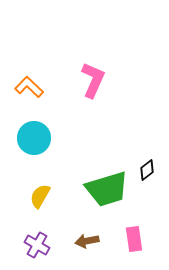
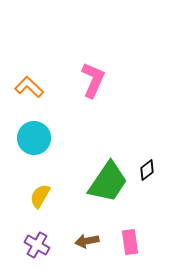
green trapezoid: moved 1 px right, 7 px up; rotated 39 degrees counterclockwise
pink rectangle: moved 4 px left, 3 px down
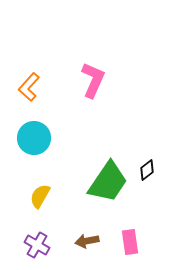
orange L-shape: rotated 92 degrees counterclockwise
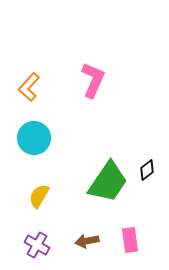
yellow semicircle: moved 1 px left
pink rectangle: moved 2 px up
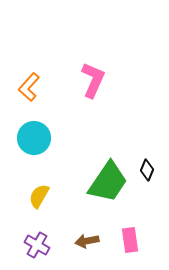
black diamond: rotated 30 degrees counterclockwise
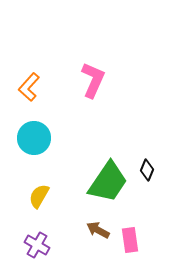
brown arrow: moved 11 px right, 11 px up; rotated 40 degrees clockwise
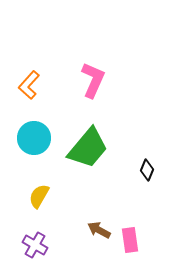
orange L-shape: moved 2 px up
green trapezoid: moved 20 px left, 34 px up; rotated 6 degrees clockwise
brown arrow: moved 1 px right
purple cross: moved 2 px left
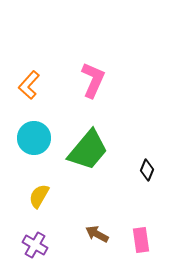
green trapezoid: moved 2 px down
brown arrow: moved 2 px left, 4 px down
pink rectangle: moved 11 px right
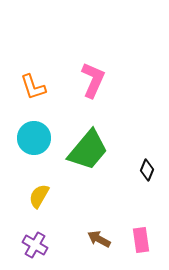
orange L-shape: moved 4 px right, 2 px down; rotated 60 degrees counterclockwise
brown arrow: moved 2 px right, 5 px down
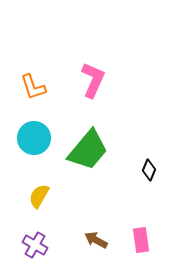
black diamond: moved 2 px right
brown arrow: moved 3 px left, 1 px down
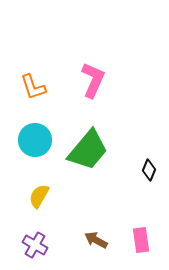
cyan circle: moved 1 px right, 2 px down
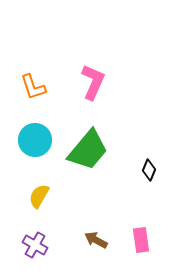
pink L-shape: moved 2 px down
